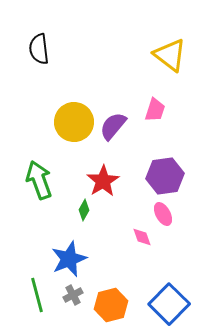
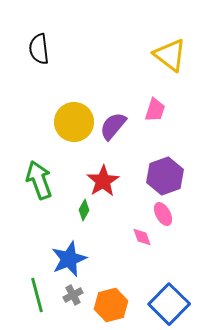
purple hexagon: rotated 12 degrees counterclockwise
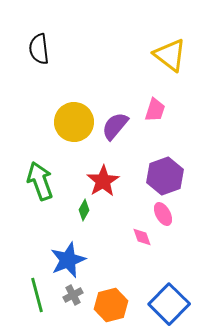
purple semicircle: moved 2 px right
green arrow: moved 1 px right, 1 px down
blue star: moved 1 px left, 1 px down
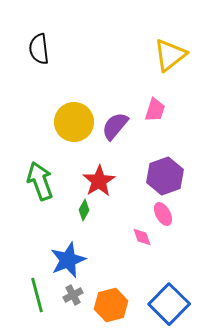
yellow triangle: rotated 45 degrees clockwise
red star: moved 4 px left
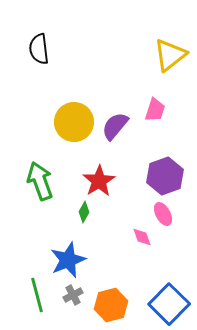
green diamond: moved 2 px down
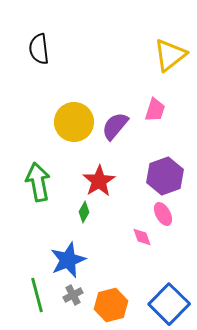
green arrow: moved 2 px left, 1 px down; rotated 9 degrees clockwise
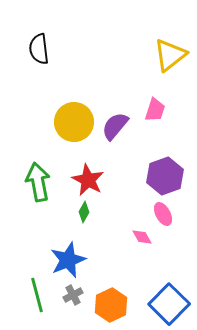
red star: moved 11 px left, 1 px up; rotated 12 degrees counterclockwise
pink diamond: rotated 10 degrees counterclockwise
orange hexagon: rotated 12 degrees counterclockwise
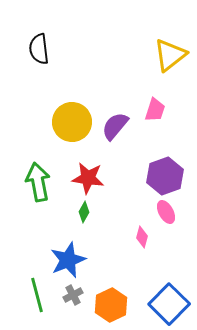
yellow circle: moved 2 px left
red star: moved 2 px up; rotated 20 degrees counterclockwise
pink ellipse: moved 3 px right, 2 px up
pink diamond: rotated 45 degrees clockwise
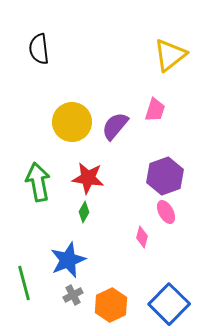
green line: moved 13 px left, 12 px up
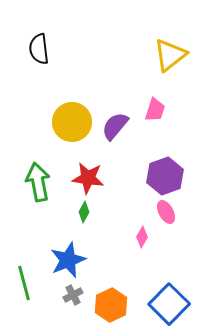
pink diamond: rotated 15 degrees clockwise
